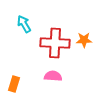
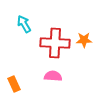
orange rectangle: rotated 42 degrees counterclockwise
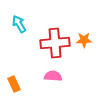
cyan arrow: moved 5 px left
red cross: rotated 8 degrees counterclockwise
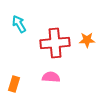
orange star: moved 3 px right
pink semicircle: moved 2 px left, 1 px down
orange rectangle: rotated 42 degrees clockwise
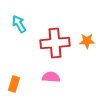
orange star: moved 1 px down
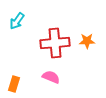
cyan arrow: moved 2 px left, 3 px up; rotated 114 degrees counterclockwise
pink semicircle: rotated 18 degrees clockwise
